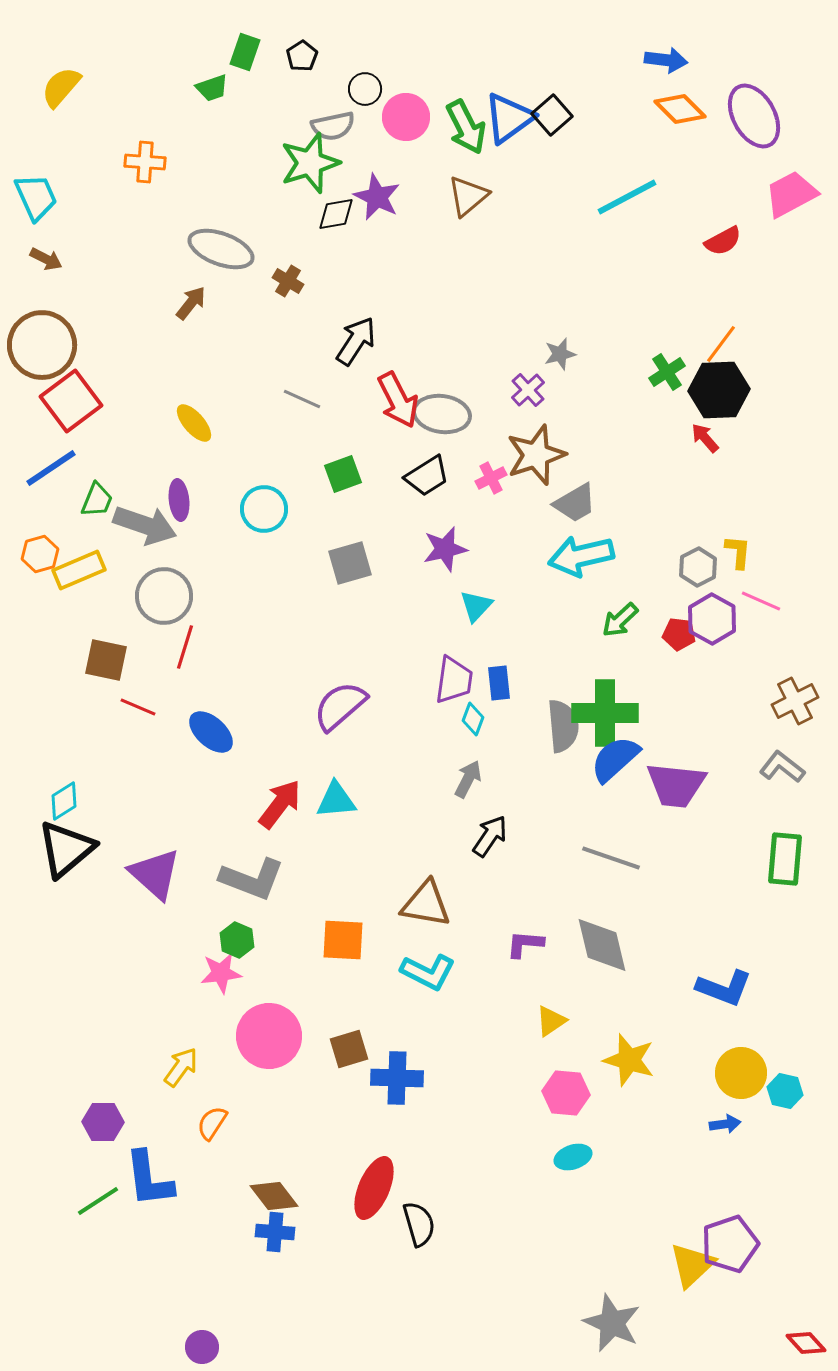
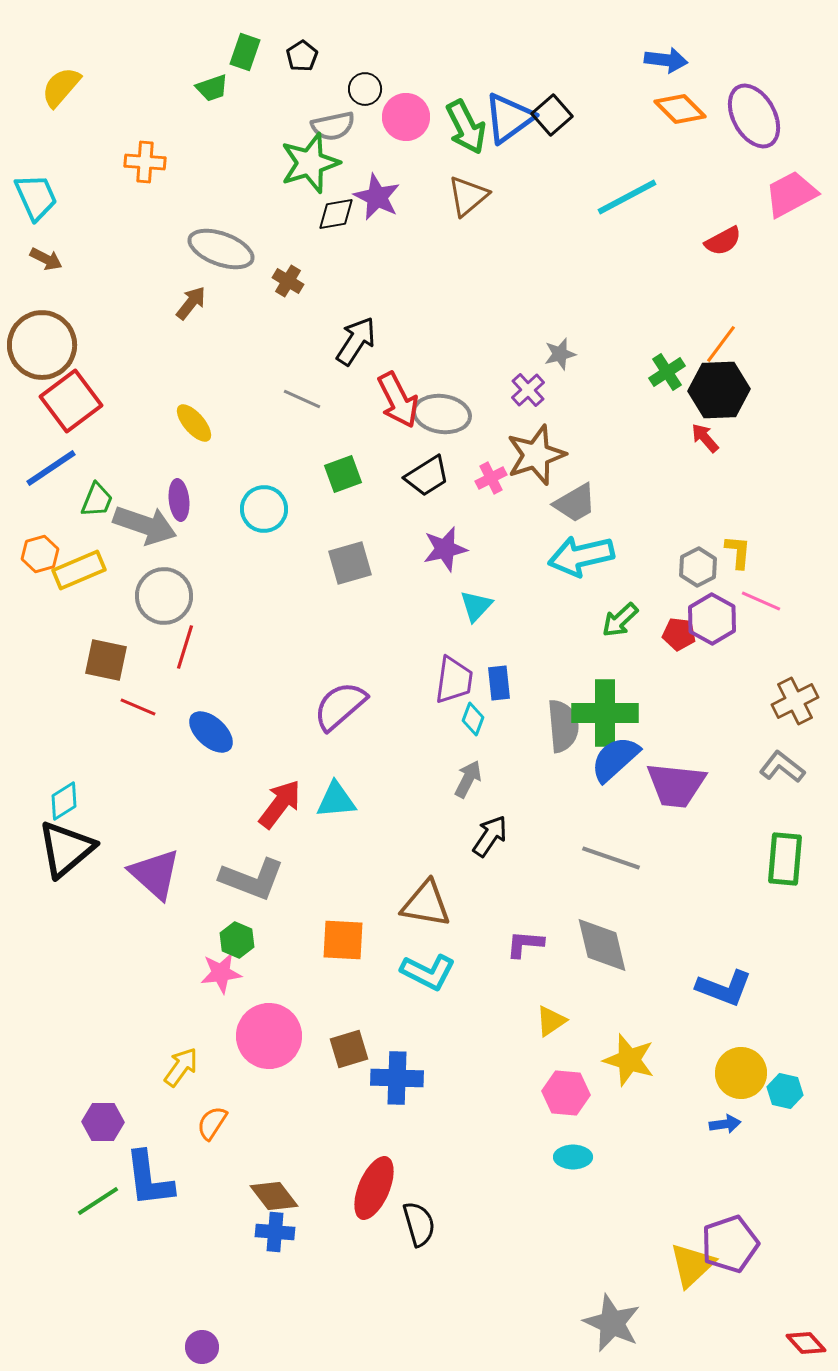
cyan ellipse at (573, 1157): rotated 18 degrees clockwise
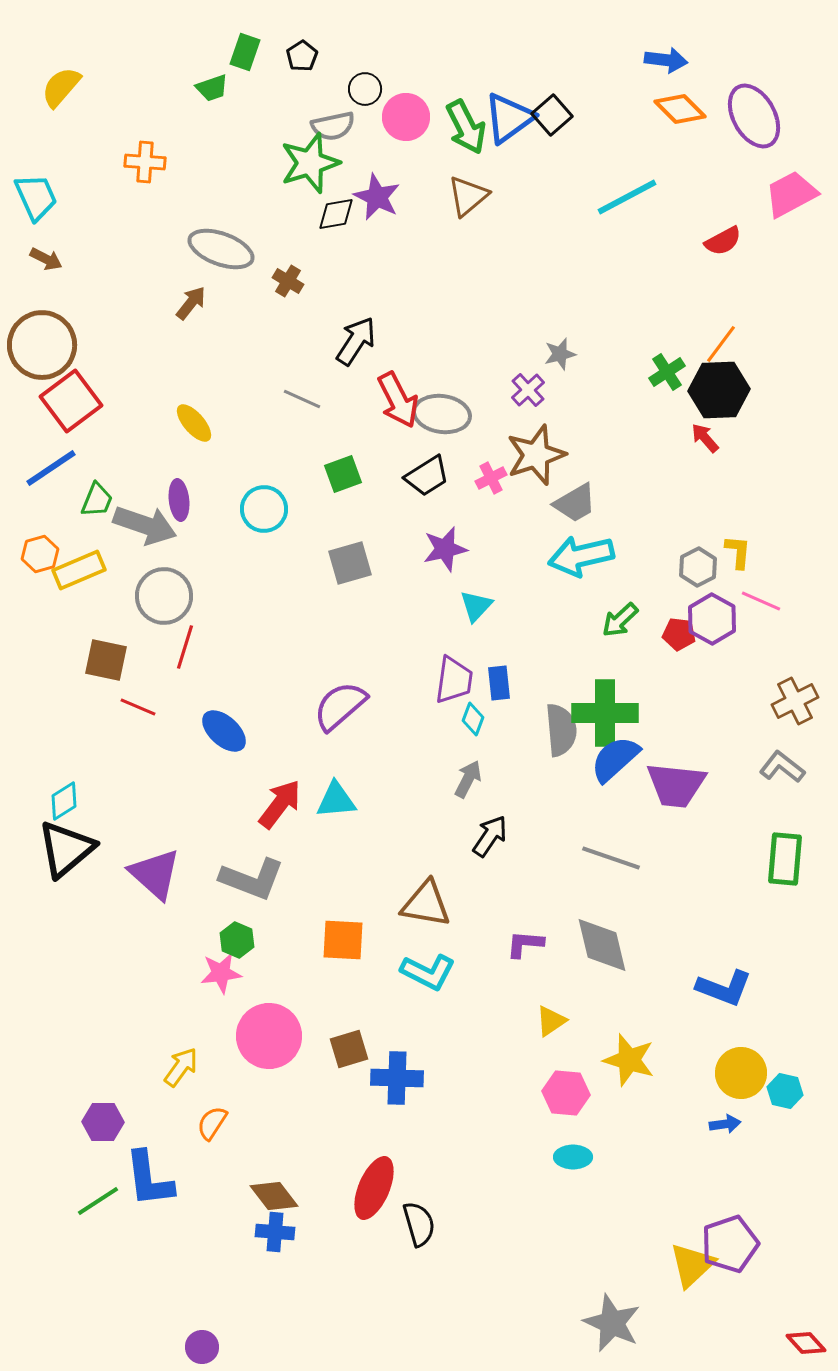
gray semicircle at (563, 726): moved 2 px left, 4 px down
blue ellipse at (211, 732): moved 13 px right, 1 px up
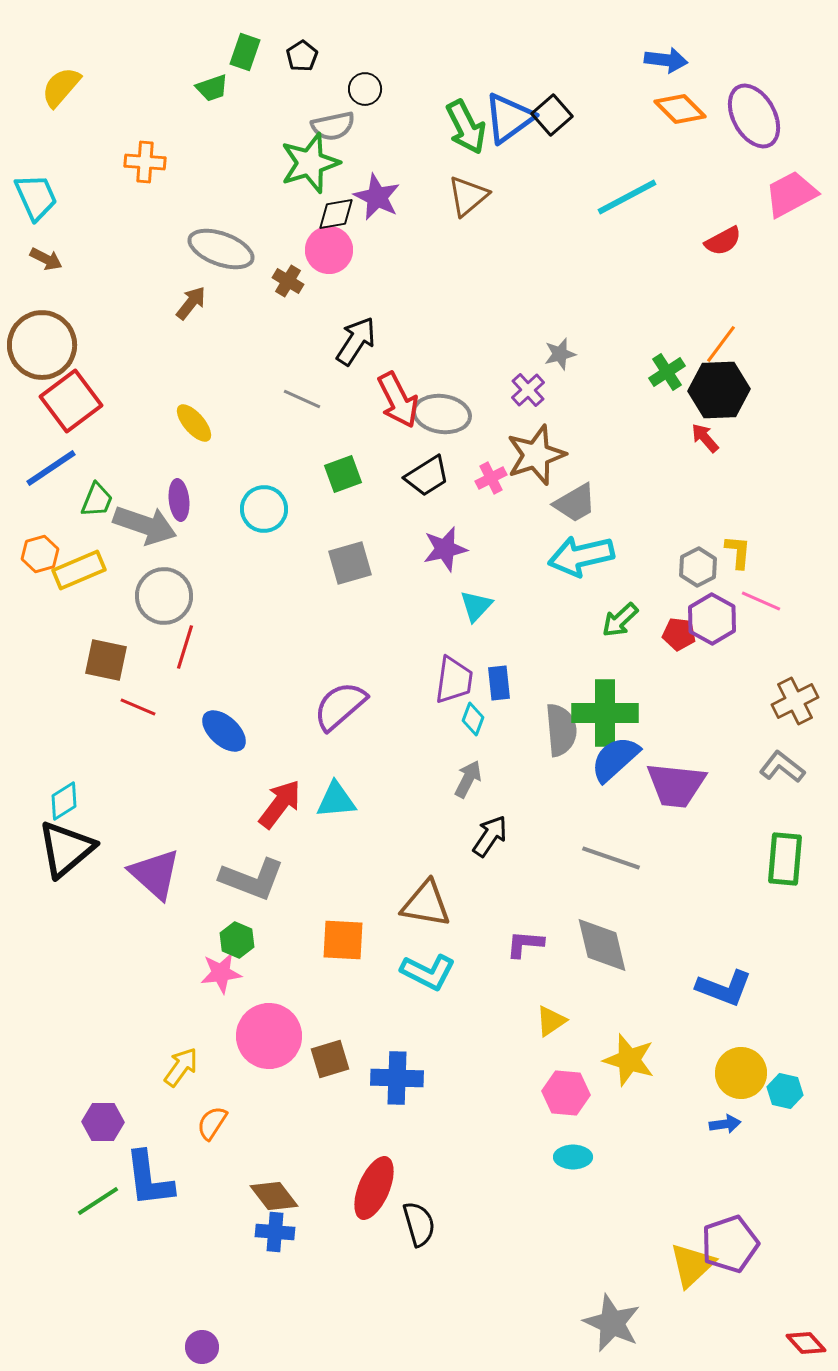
pink circle at (406, 117): moved 77 px left, 133 px down
brown square at (349, 1049): moved 19 px left, 10 px down
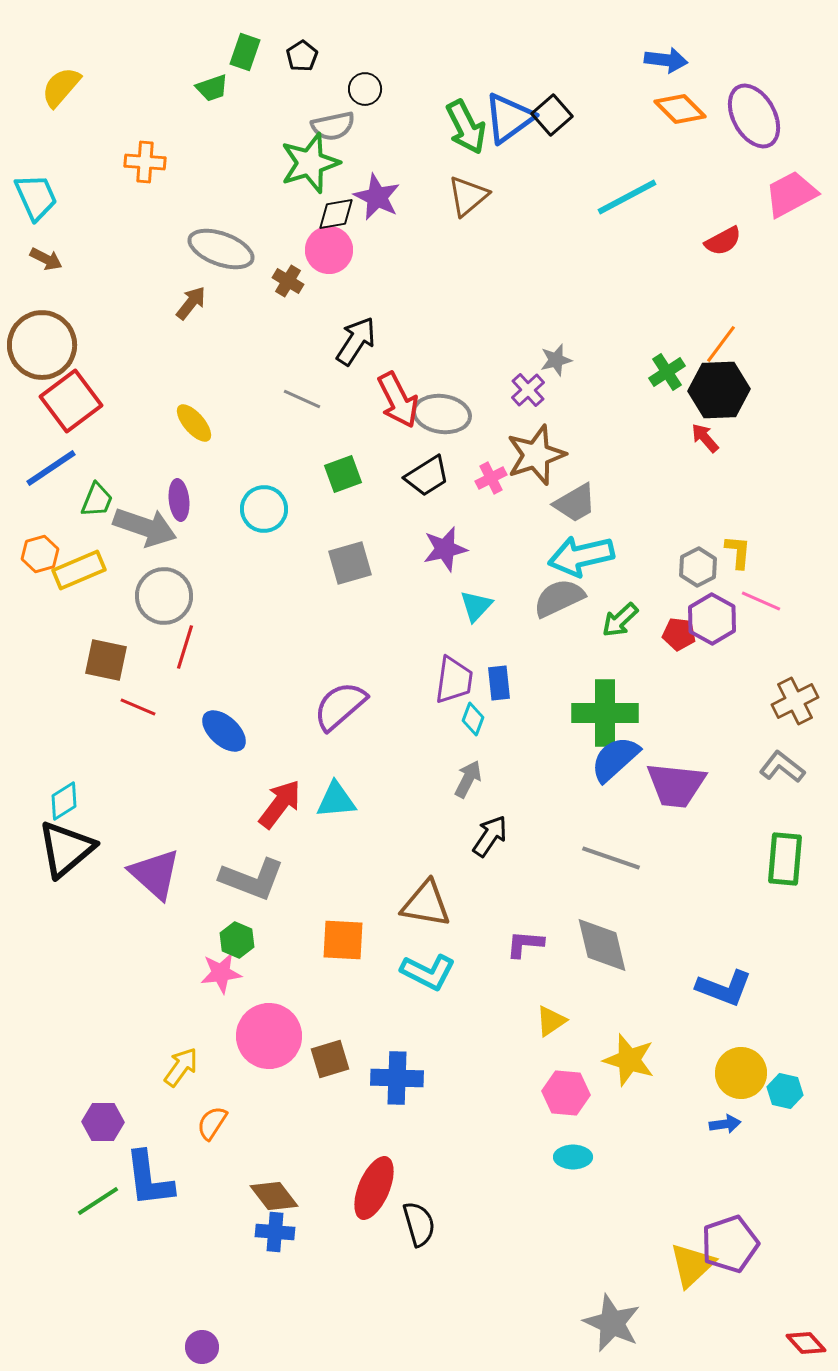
gray star at (560, 354): moved 4 px left, 6 px down
gray arrow at (145, 525): moved 2 px down
gray semicircle at (561, 730): moved 2 px left, 132 px up; rotated 110 degrees counterclockwise
